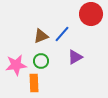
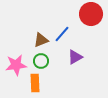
brown triangle: moved 4 px down
orange rectangle: moved 1 px right
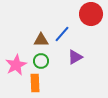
brown triangle: rotated 21 degrees clockwise
pink star: rotated 20 degrees counterclockwise
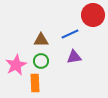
red circle: moved 2 px right, 1 px down
blue line: moved 8 px right; rotated 24 degrees clockwise
purple triangle: moved 1 px left; rotated 21 degrees clockwise
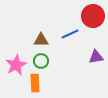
red circle: moved 1 px down
purple triangle: moved 22 px right
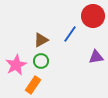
blue line: rotated 30 degrees counterclockwise
brown triangle: rotated 28 degrees counterclockwise
orange rectangle: moved 2 px left, 2 px down; rotated 36 degrees clockwise
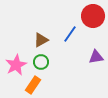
green circle: moved 1 px down
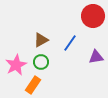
blue line: moved 9 px down
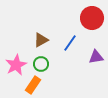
red circle: moved 1 px left, 2 px down
green circle: moved 2 px down
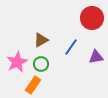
blue line: moved 1 px right, 4 px down
pink star: moved 1 px right, 3 px up
